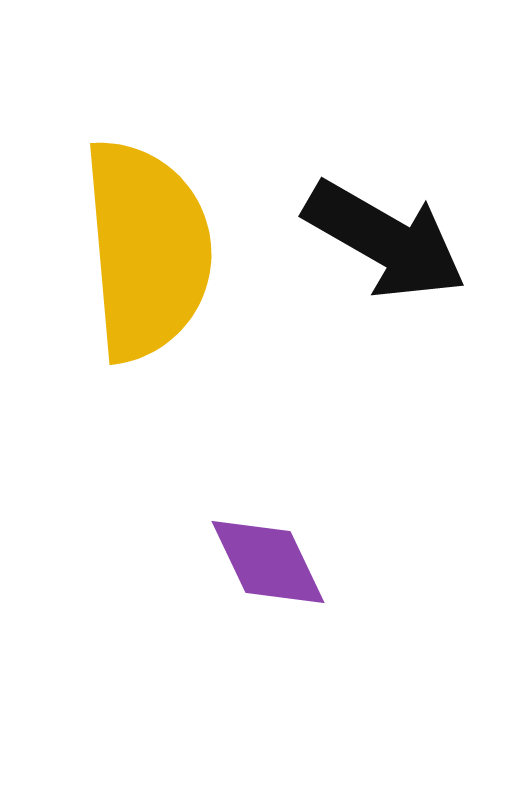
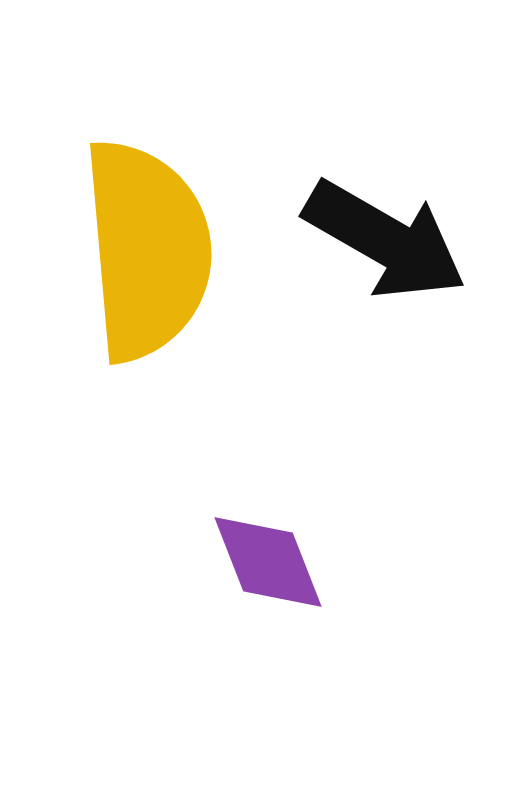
purple diamond: rotated 4 degrees clockwise
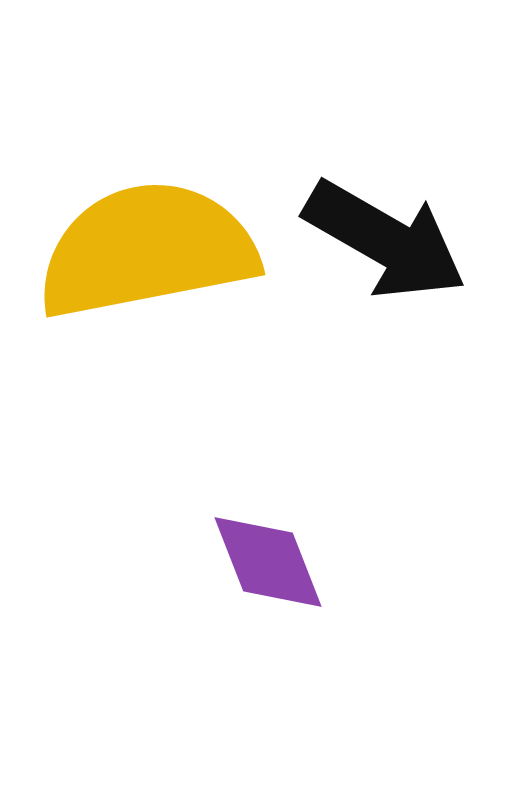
yellow semicircle: rotated 96 degrees counterclockwise
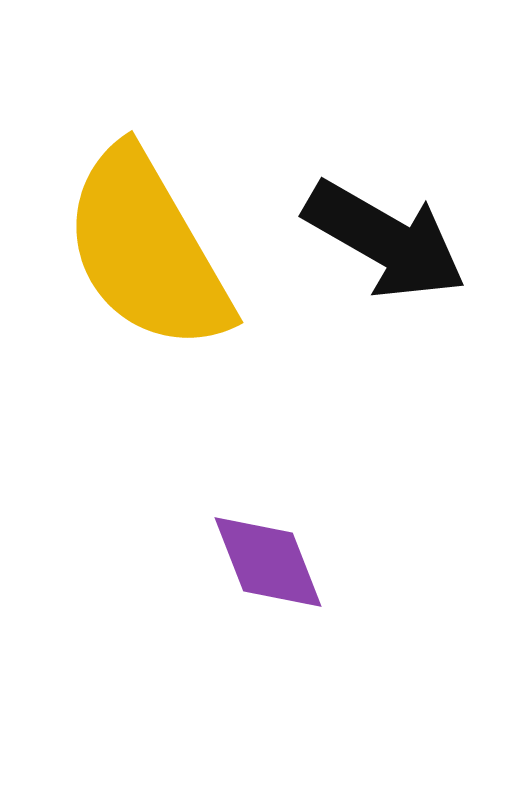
yellow semicircle: rotated 109 degrees counterclockwise
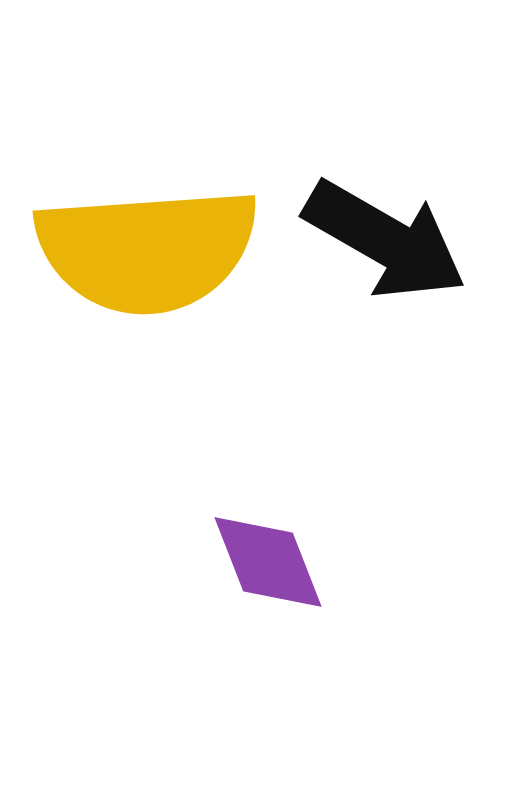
yellow semicircle: rotated 64 degrees counterclockwise
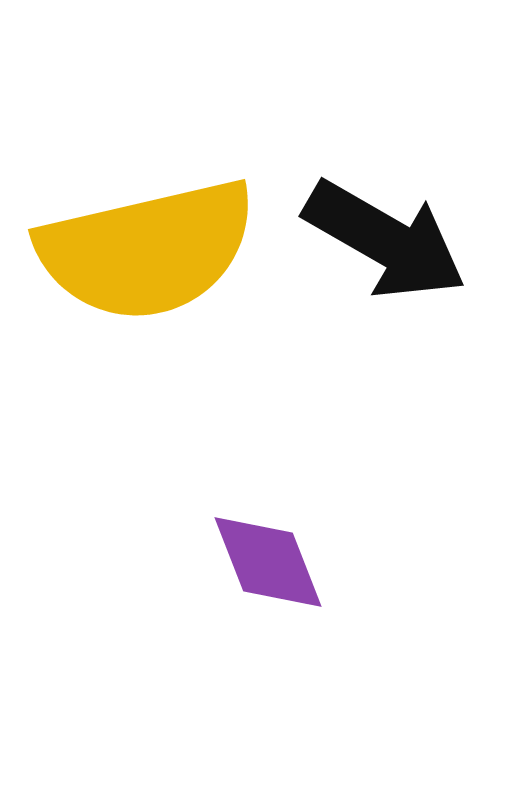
yellow semicircle: rotated 9 degrees counterclockwise
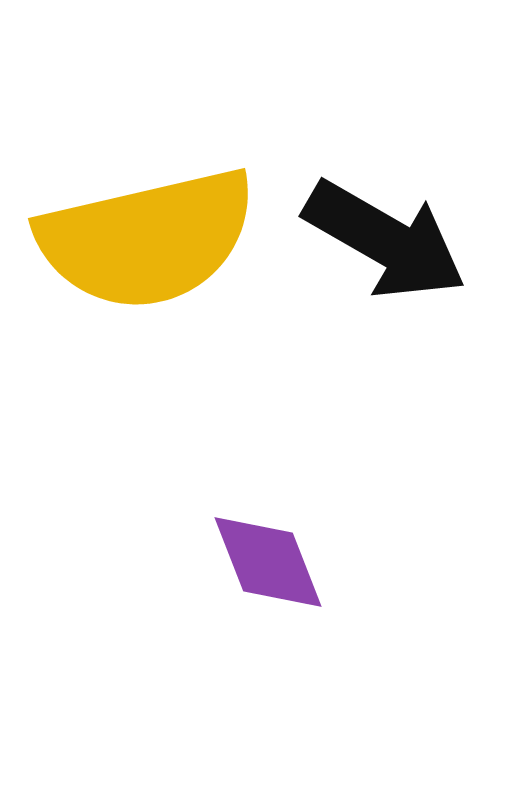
yellow semicircle: moved 11 px up
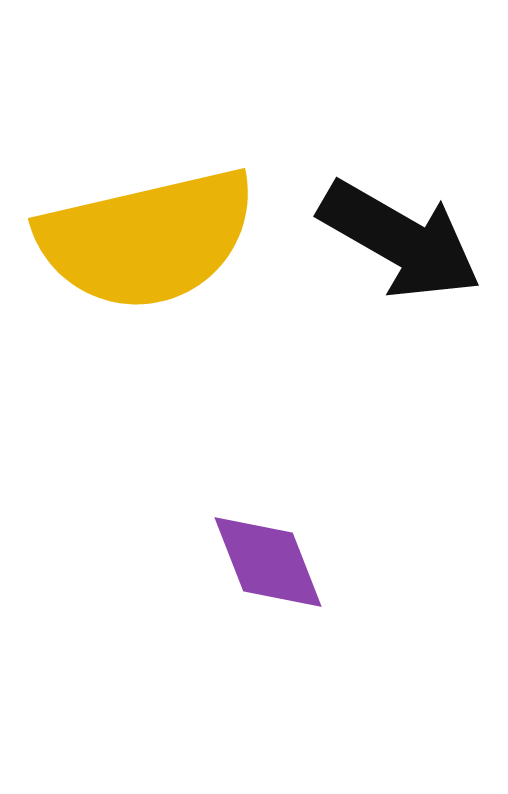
black arrow: moved 15 px right
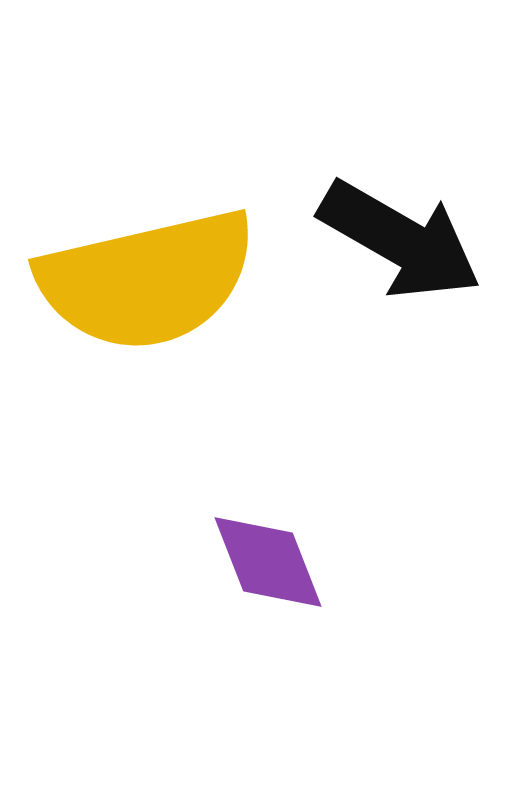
yellow semicircle: moved 41 px down
